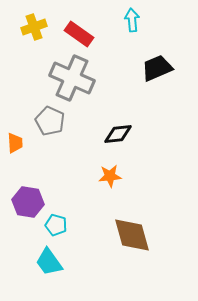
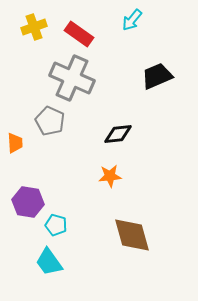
cyan arrow: rotated 135 degrees counterclockwise
black trapezoid: moved 8 px down
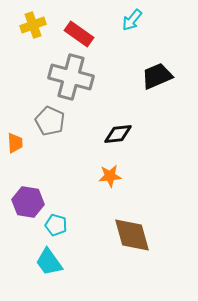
yellow cross: moved 1 px left, 2 px up
gray cross: moved 1 px left, 1 px up; rotated 9 degrees counterclockwise
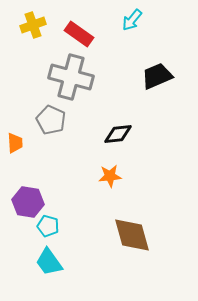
gray pentagon: moved 1 px right, 1 px up
cyan pentagon: moved 8 px left, 1 px down
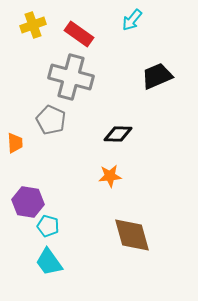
black diamond: rotated 8 degrees clockwise
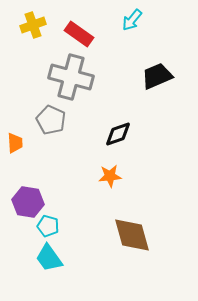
black diamond: rotated 20 degrees counterclockwise
cyan trapezoid: moved 4 px up
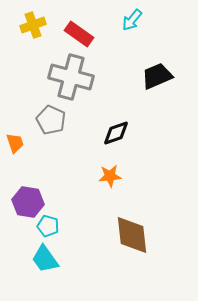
black diamond: moved 2 px left, 1 px up
orange trapezoid: rotated 15 degrees counterclockwise
brown diamond: rotated 9 degrees clockwise
cyan trapezoid: moved 4 px left, 1 px down
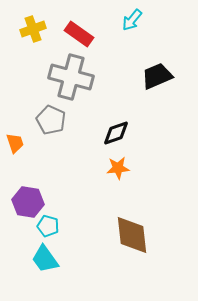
yellow cross: moved 4 px down
orange star: moved 8 px right, 8 px up
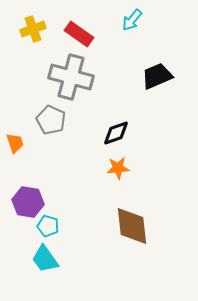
brown diamond: moved 9 px up
